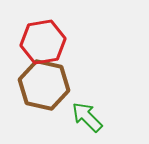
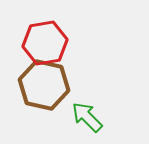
red hexagon: moved 2 px right, 1 px down
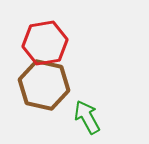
green arrow: rotated 16 degrees clockwise
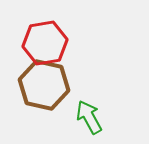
green arrow: moved 2 px right
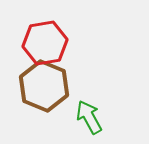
brown hexagon: moved 1 px down; rotated 9 degrees clockwise
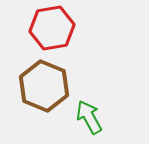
red hexagon: moved 7 px right, 15 px up
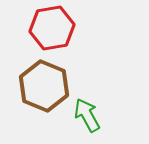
green arrow: moved 2 px left, 2 px up
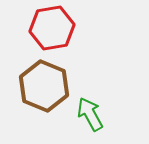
green arrow: moved 3 px right, 1 px up
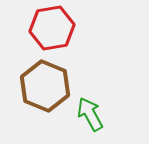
brown hexagon: moved 1 px right
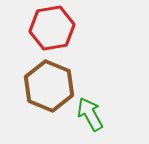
brown hexagon: moved 4 px right
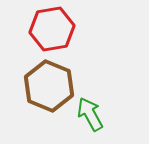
red hexagon: moved 1 px down
